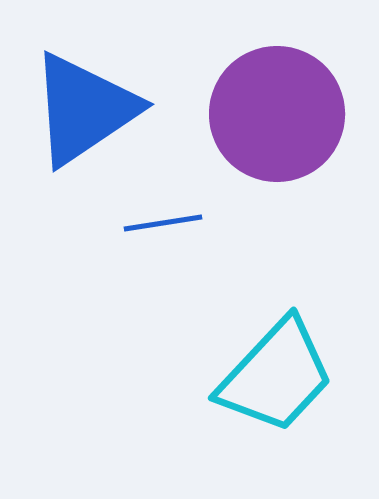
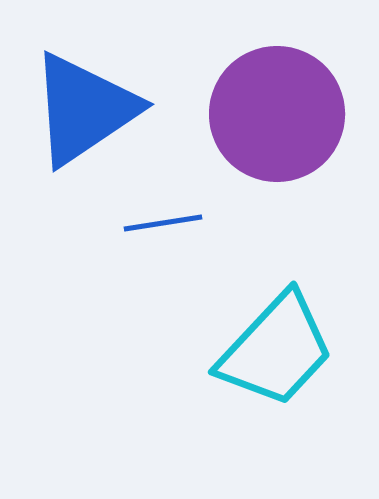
cyan trapezoid: moved 26 px up
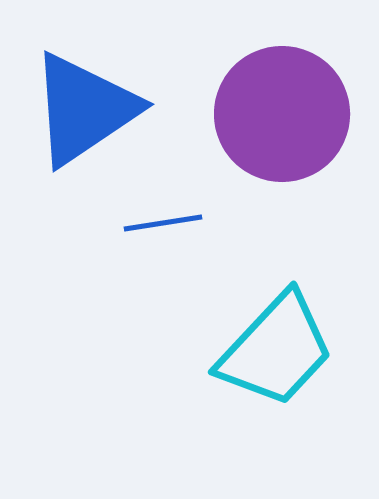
purple circle: moved 5 px right
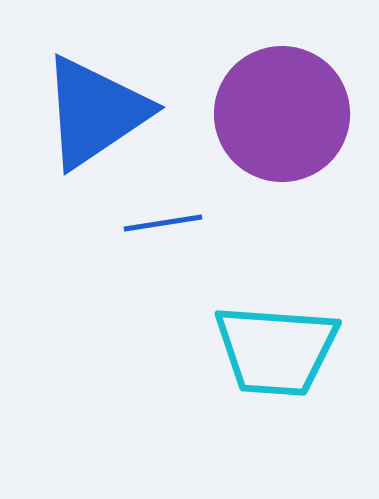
blue triangle: moved 11 px right, 3 px down
cyan trapezoid: rotated 51 degrees clockwise
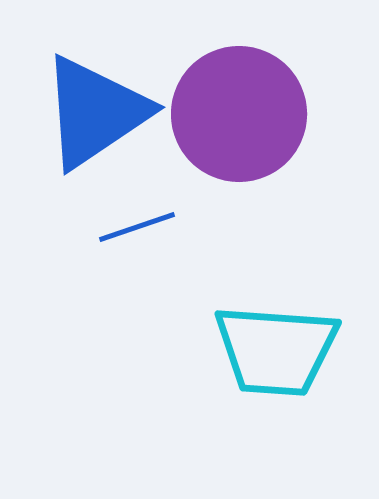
purple circle: moved 43 px left
blue line: moved 26 px left, 4 px down; rotated 10 degrees counterclockwise
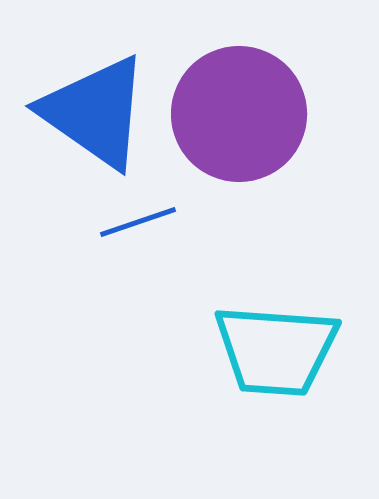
blue triangle: rotated 51 degrees counterclockwise
blue line: moved 1 px right, 5 px up
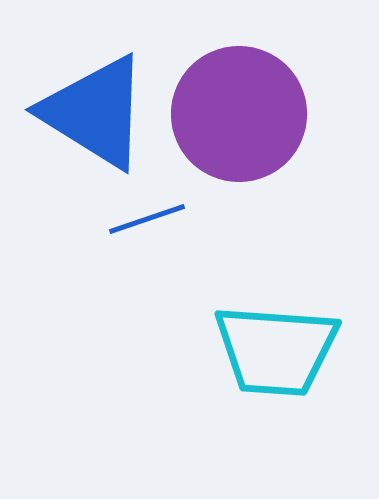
blue triangle: rotated 3 degrees counterclockwise
blue line: moved 9 px right, 3 px up
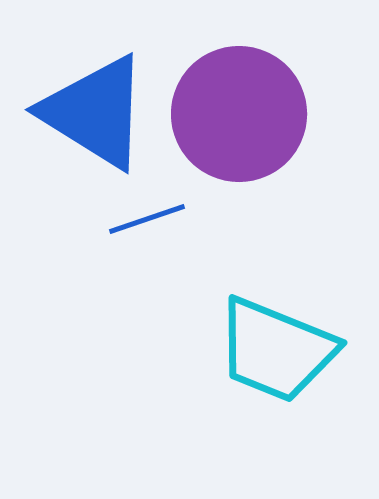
cyan trapezoid: rotated 18 degrees clockwise
